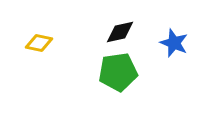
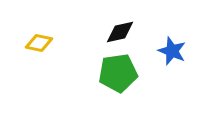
blue star: moved 2 px left, 8 px down
green pentagon: moved 1 px down
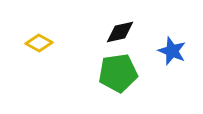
yellow diamond: rotated 16 degrees clockwise
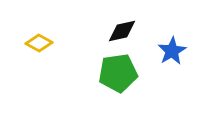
black diamond: moved 2 px right, 1 px up
blue star: rotated 20 degrees clockwise
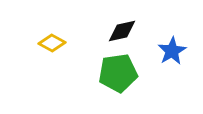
yellow diamond: moved 13 px right
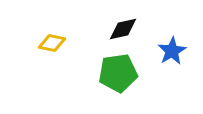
black diamond: moved 1 px right, 2 px up
yellow diamond: rotated 16 degrees counterclockwise
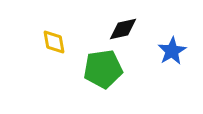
yellow diamond: moved 2 px right, 1 px up; rotated 68 degrees clockwise
green pentagon: moved 15 px left, 4 px up
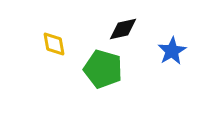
yellow diamond: moved 2 px down
green pentagon: rotated 24 degrees clockwise
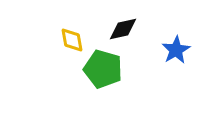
yellow diamond: moved 18 px right, 4 px up
blue star: moved 4 px right, 1 px up
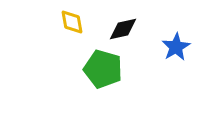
yellow diamond: moved 18 px up
blue star: moved 3 px up
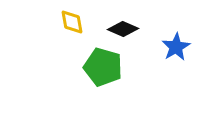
black diamond: rotated 36 degrees clockwise
green pentagon: moved 2 px up
